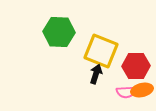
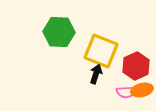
red hexagon: rotated 24 degrees counterclockwise
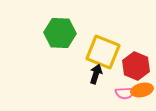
green hexagon: moved 1 px right, 1 px down
yellow square: moved 2 px right, 1 px down
red hexagon: rotated 12 degrees counterclockwise
pink semicircle: moved 1 px left, 1 px down
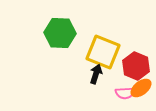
orange ellipse: moved 1 px left, 2 px up; rotated 25 degrees counterclockwise
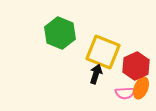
green hexagon: rotated 20 degrees clockwise
red hexagon: rotated 12 degrees clockwise
orange ellipse: rotated 30 degrees counterclockwise
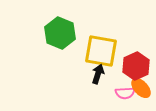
yellow square: moved 2 px left, 1 px up; rotated 12 degrees counterclockwise
black arrow: moved 2 px right
orange ellipse: rotated 65 degrees counterclockwise
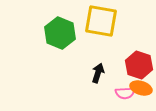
yellow square: moved 30 px up
red hexagon: moved 3 px right, 1 px up; rotated 16 degrees counterclockwise
black arrow: moved 1 px up
orange ellipse: rotated 30 degrees counterclockwise
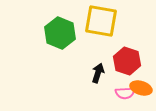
red hexagon: moved 12 px left, 4 px up
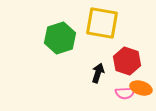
yellow square: moved 1 px right, 2 px down
green hexagon: moved 5 px down; rotated 20 degrees clockwise
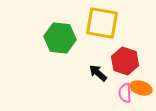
green hexagon: rotated 24 degrees clockwise
red hexagon: moved 2 px left
black arrow: rotated 66 degrees counterclockwise
pink semicircle: rotated 90 degrees clockwise
